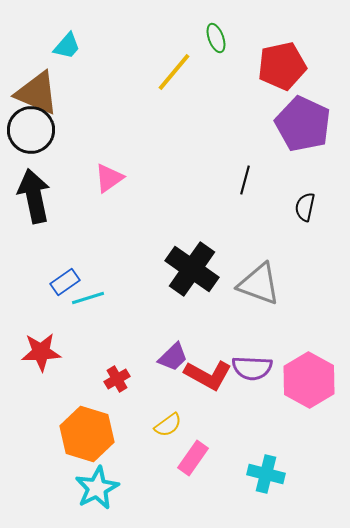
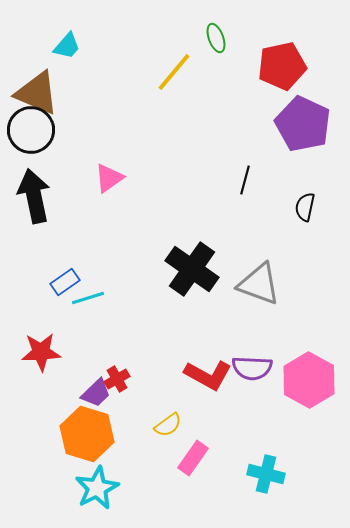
purple trapezoid: moved 77 px left, 36 px down
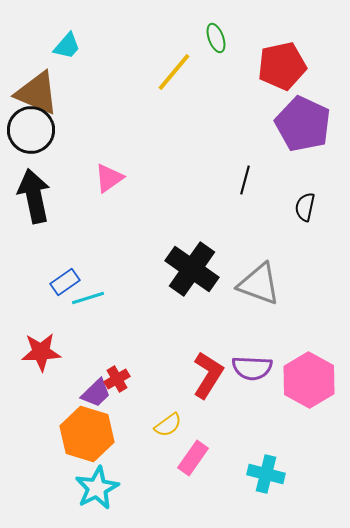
red L-shape: rotated 87 degrees counterclockwise
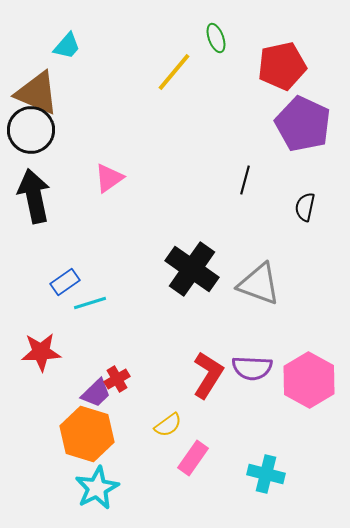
cyan line: moved 2 px right, 5 px down
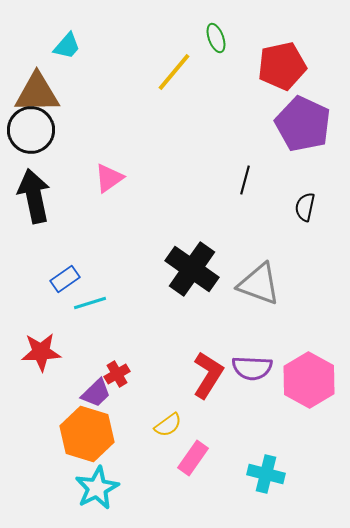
brown triangle: rotated 24 degrees counterclockwise
blue rectangle: moved 3 px up
red cross: moved 5 px up
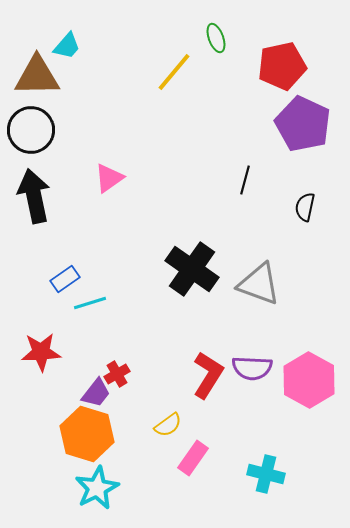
brown triangle: moved 17 px up
purple trapezoid: rotated 8 degrees counterclockwise
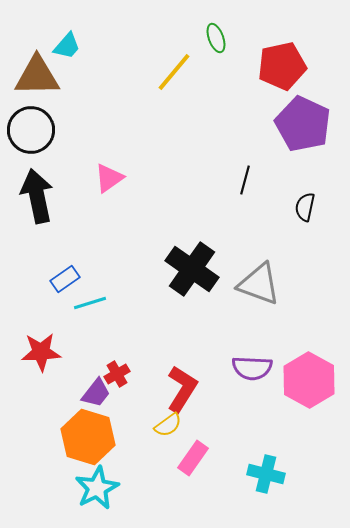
black arrow: moved 3 px right
red L-shape: moved 26 px left, 14 px down
orange hexagon: moved 1 px right, 3 px down
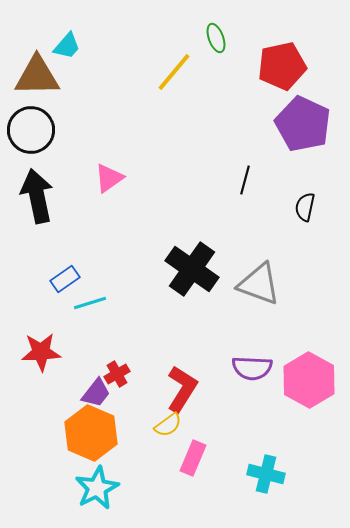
orange hexagon: moved 3 px right, 4 px up; rotated 6 degrees clockwise
pink rectangle: rotated 12 degrees counterclockwise
